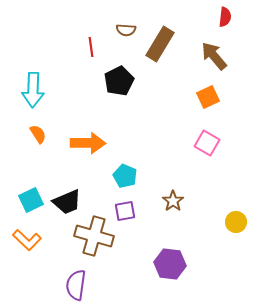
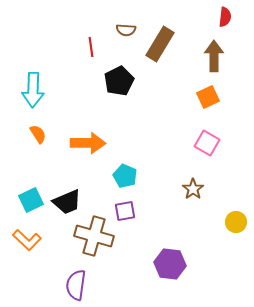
brown arrow: rotated 40 degrees clockwise
brown star: moved 20 px right, 12 px up
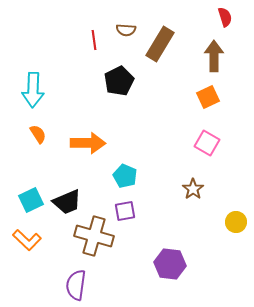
red semicircle: rotated 24 degrees counterclockwise
red line: moved 3 px right, 7 px up
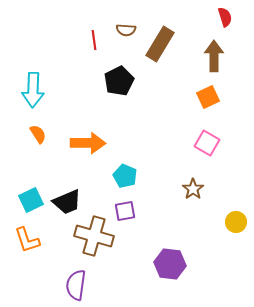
orange L-shape: rotated 28 degrees clockwise
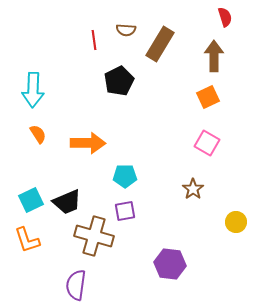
cyan pentagon: rotated 25 degrees counterclockwise
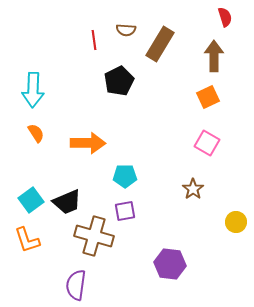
orange semicircle: moved 2 px left, 1 px up
cyan square: rotated 10 degrees counterclockwise
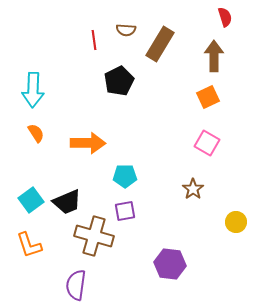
orange L-shape: moved 2 px right, 5 px down
